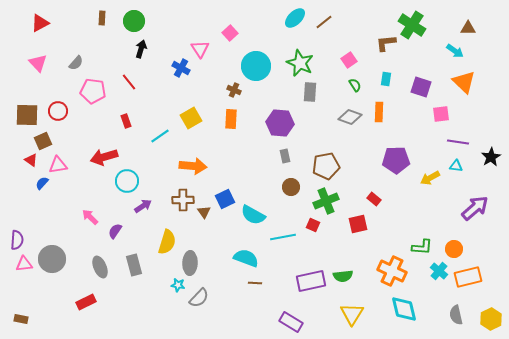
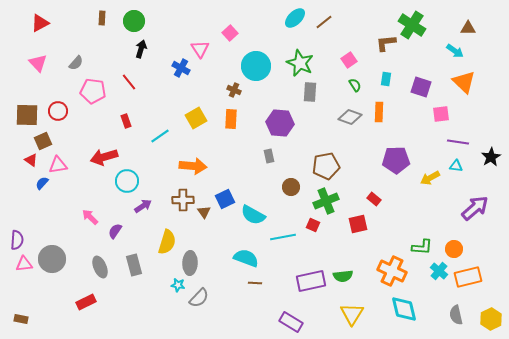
yellow square at (191, 118): moved 5 px right
gray rectangle at (285, 156): moved 16 px left
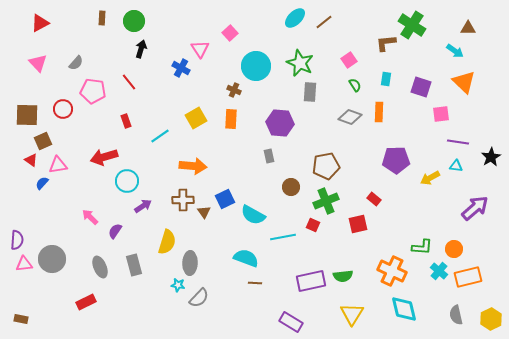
red circle at (58, 111): moved 5 px right, 2 px up
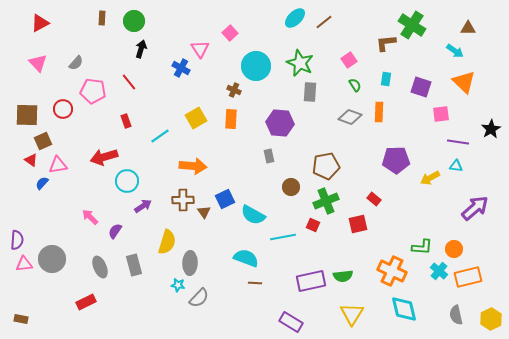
black star at (491, 157): moved 28 px up
